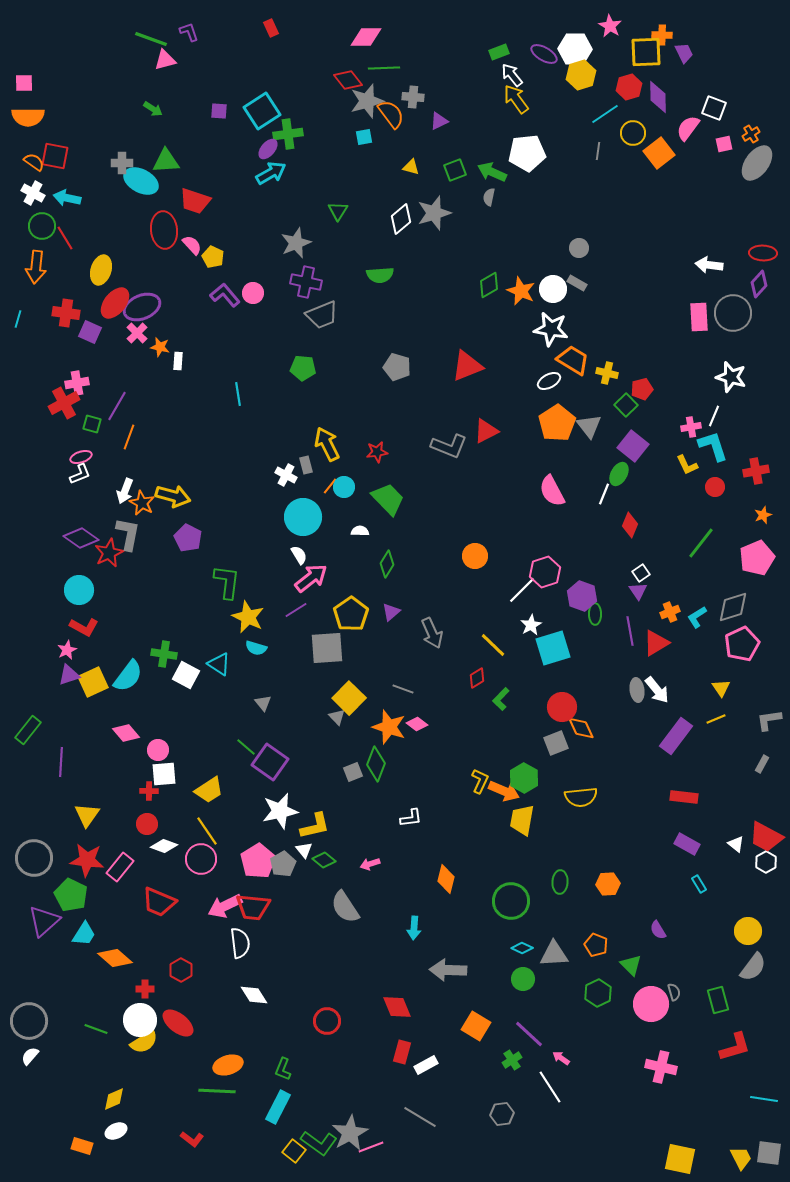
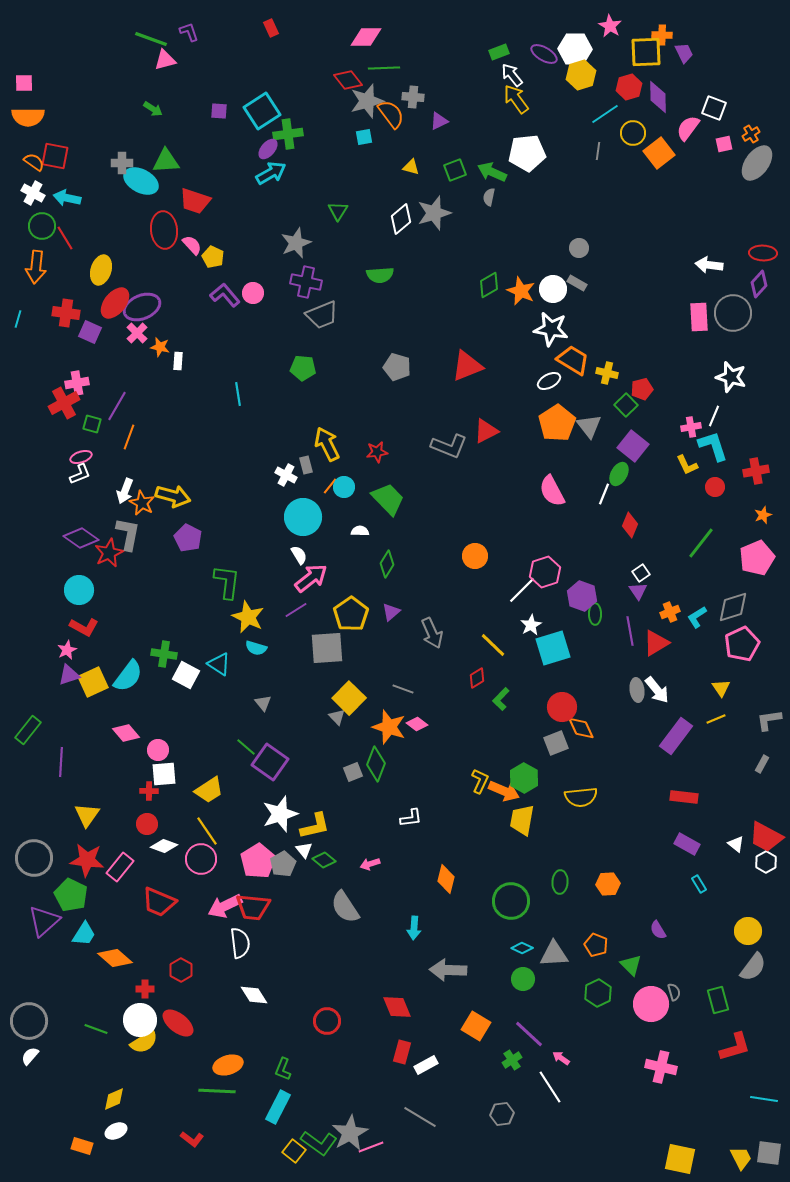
white star at (280, 811): moved 3 px down; rotated 6 degrees counterclockwise
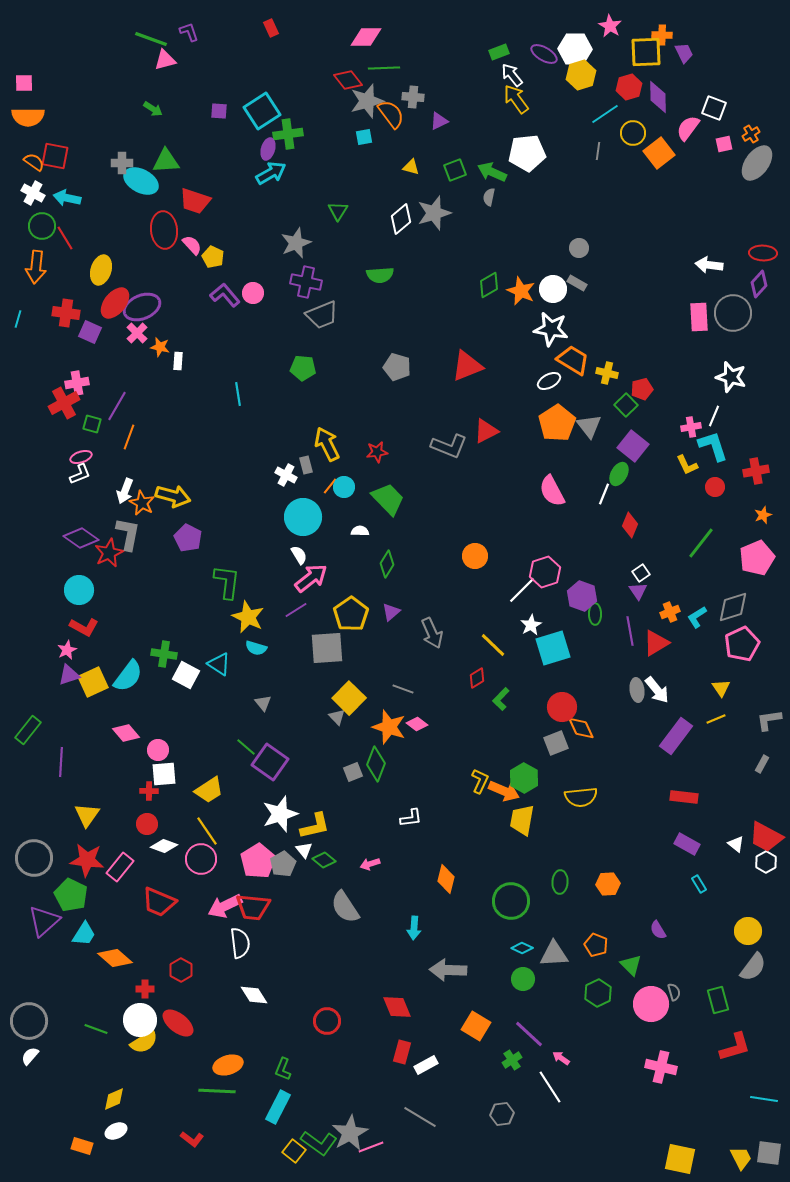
purple ellipse at (268, 149): rotated 25 degrees counterclockwise
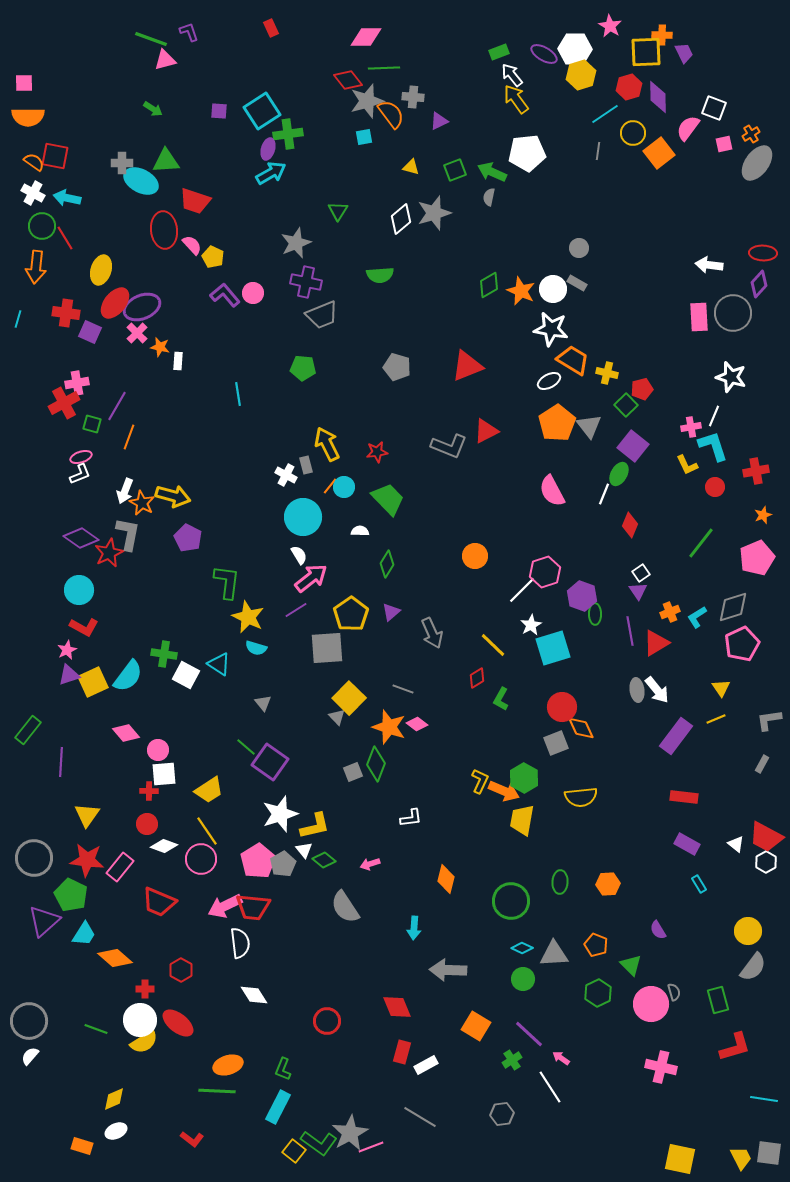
green L-shape at (501, 699): rotated 15 degrees counterclockwise
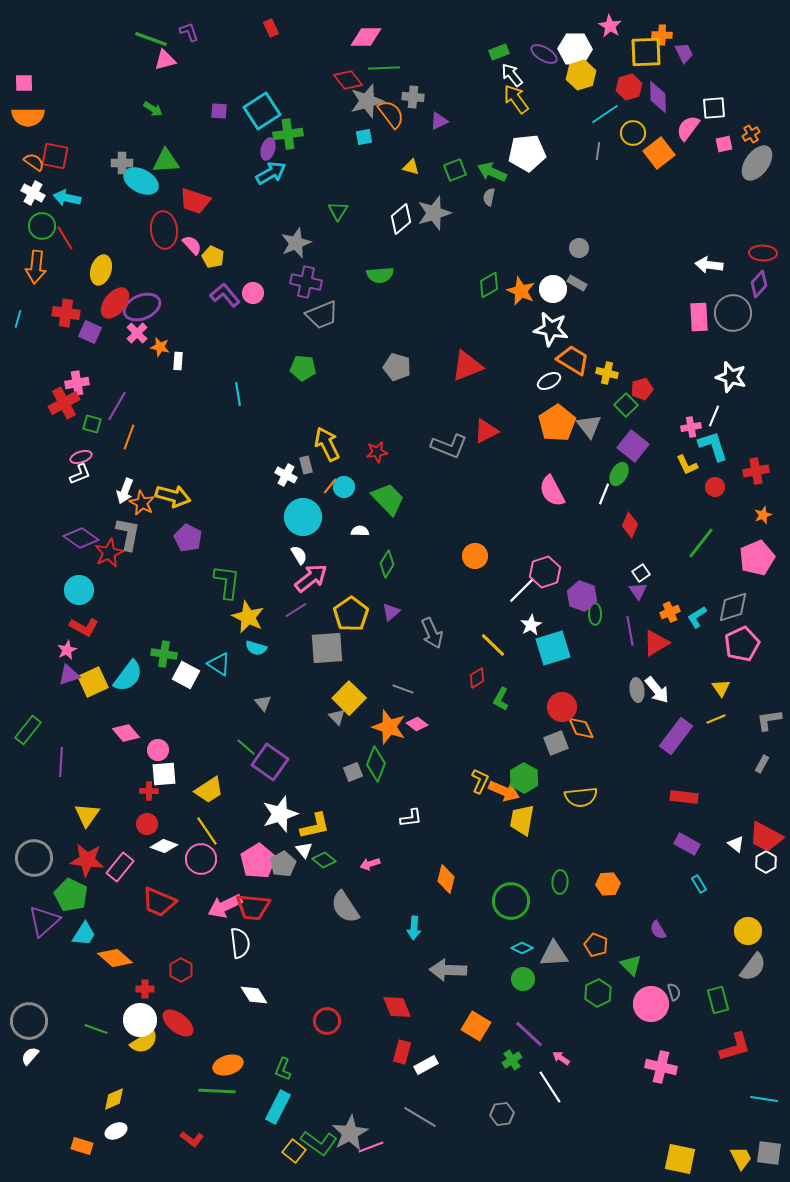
white square at (714, 108): rotated 25 degrees counterclockwise
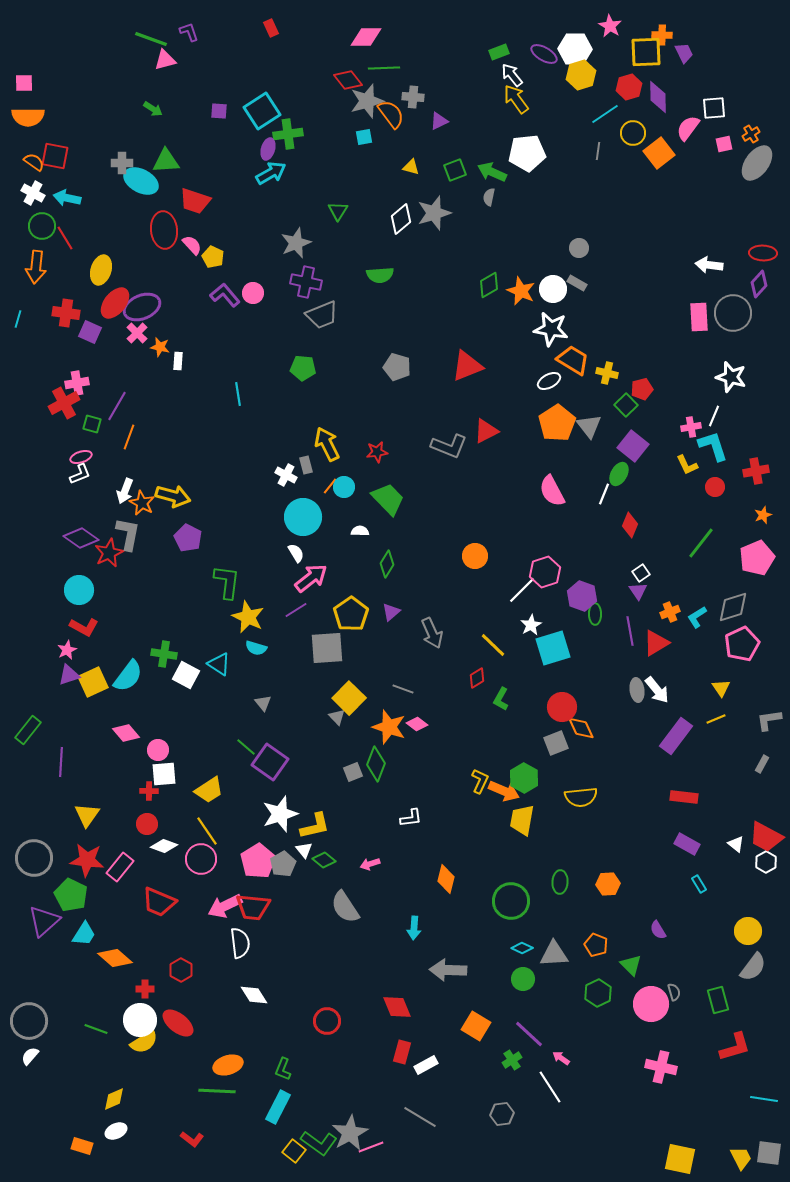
white semicircle at (299, 555): moved 3 px left, 2 px up
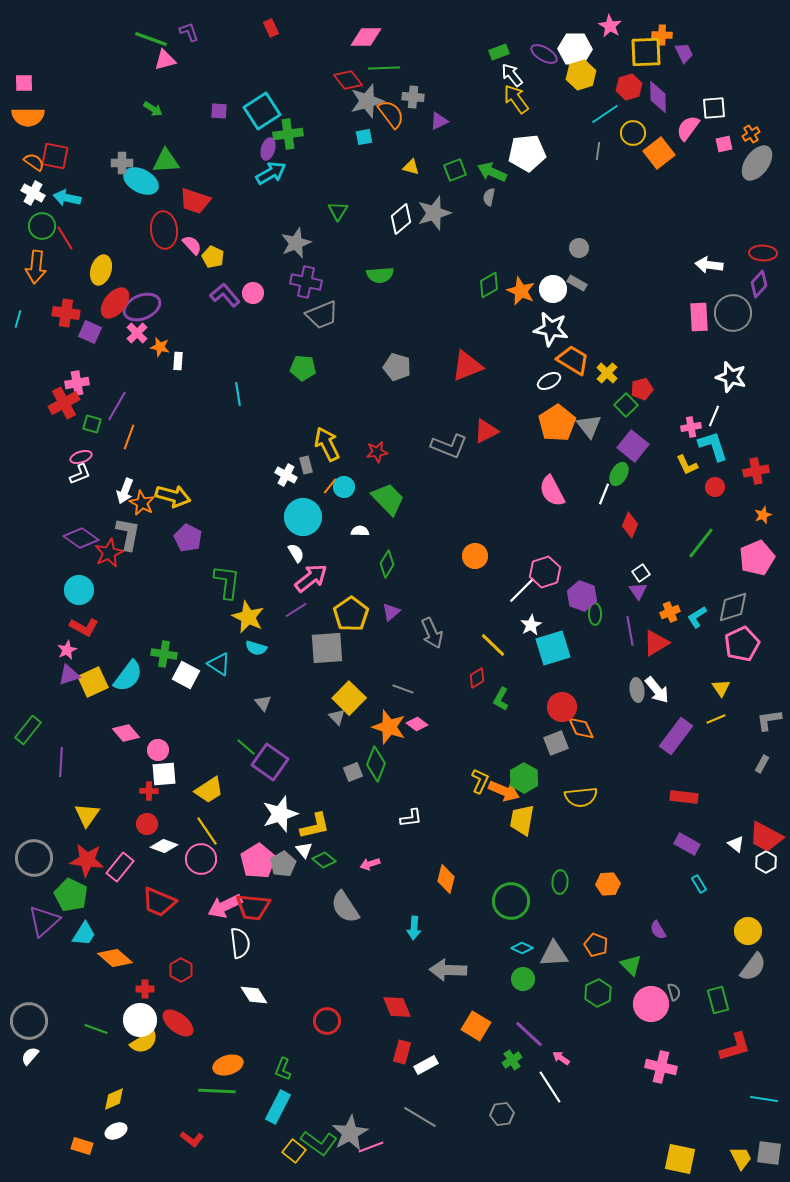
yellow cross at (607, 373): rotated 30 degrees clockwise
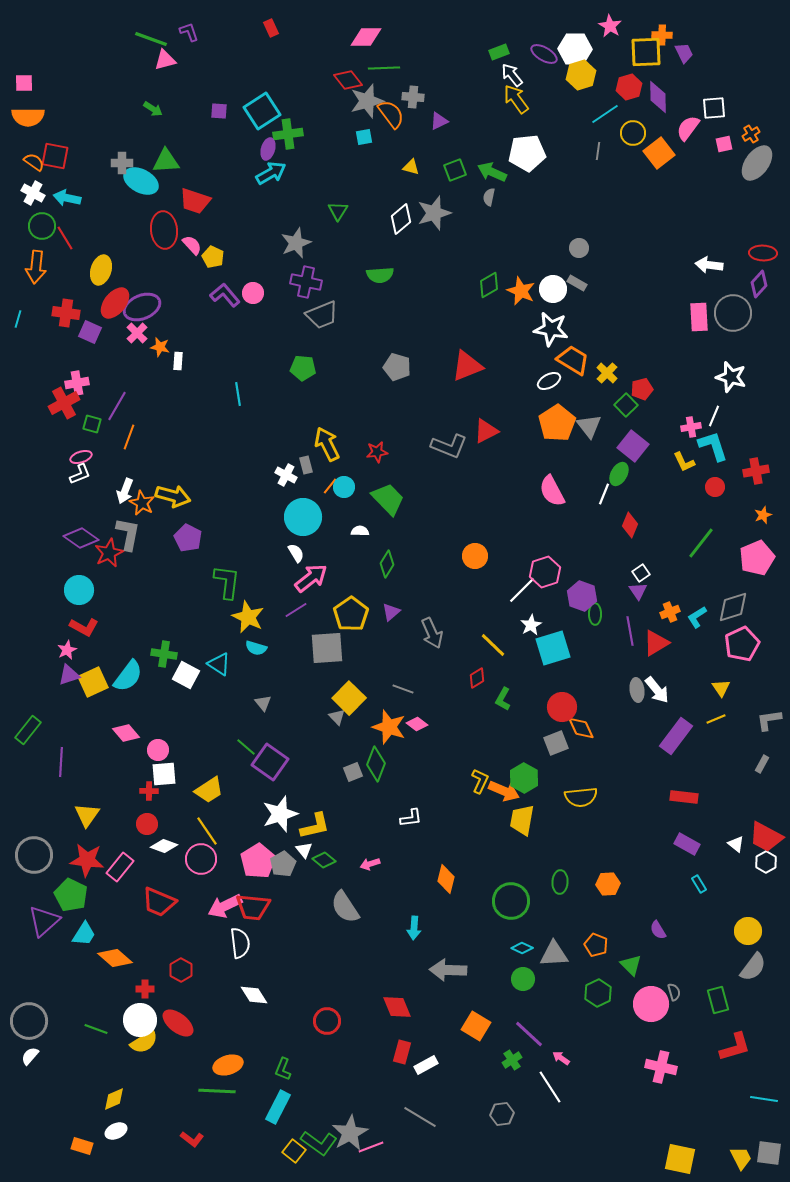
yellow L-shape at (687, 465): moved 3 px left, 3 px up
green L-shape at (501, 699): moved 2 px right
gray circle at (34, 858): moved 3 px up
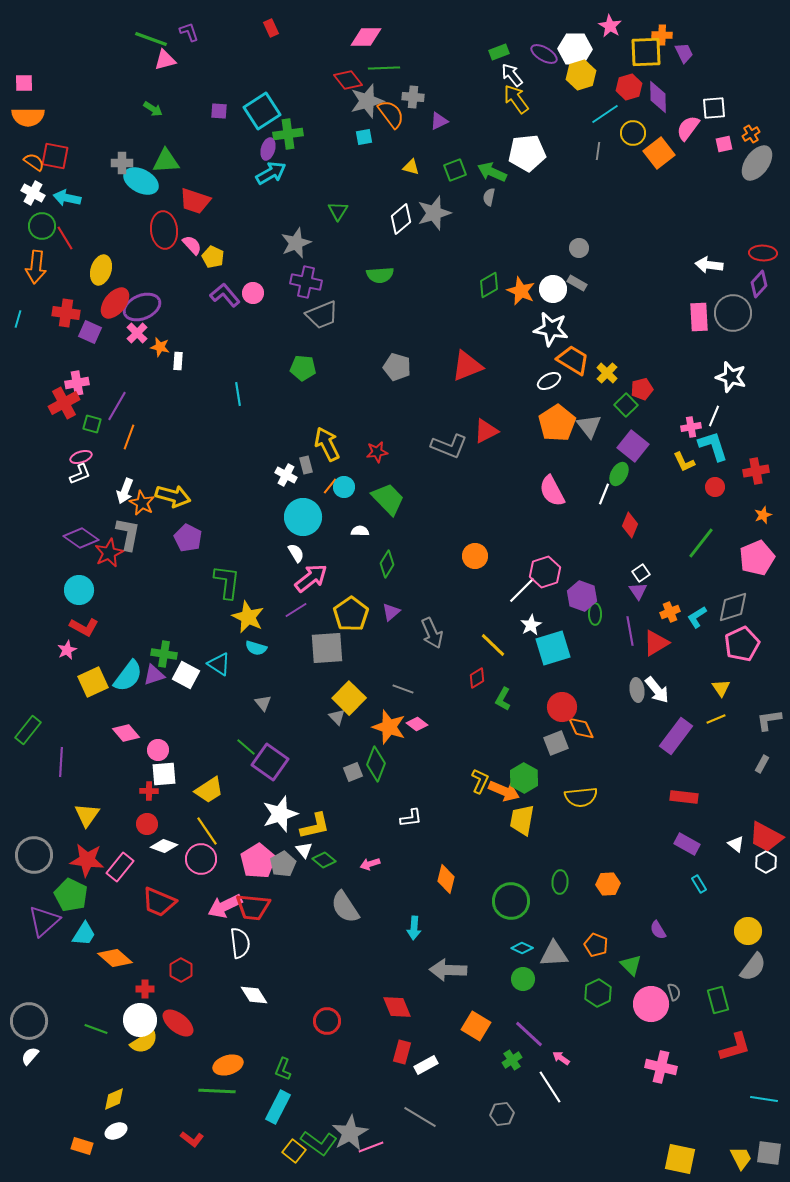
purple triangle at (69, 675): moved 85 px right
